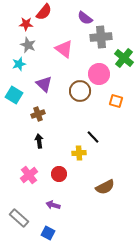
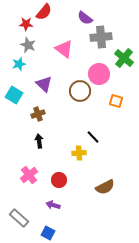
red circle: moved 6 px down
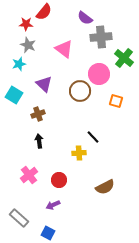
purple arrow: rotated 40 degrees counterclockwise
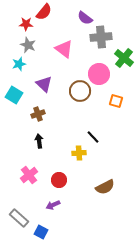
blue square: moved 7 px left, 1 px up
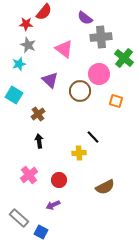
purple triangle: moved 6 px right, 4 px up
brown cross: rotated 16 degrees counterclockwise
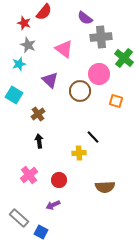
red star: moved 2 px left, 1 px up; rotated 16 degrees clockwise
brown semicircle: rotated 24 degrees clockwise
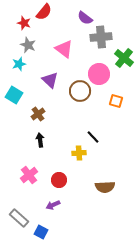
black arrow: moved 1 px right, 1 px up
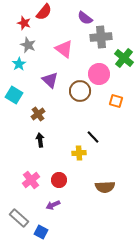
cyan star: rotated 16 degrees counterclockwise
pink cross: moved 2 px right, 5 px down
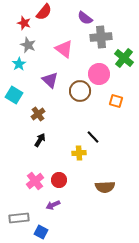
black arrow: rotated 40 degrees clockwise
pink cross: moved 4 px right, 1 px down
gray rectangle: rotated 48 degrees counterclockwise
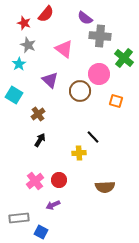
red semicircle: moved 2 px right, 2 px down
gray cross: moved 1 px left, 1 px up; rotated 10 degrees clockwise
